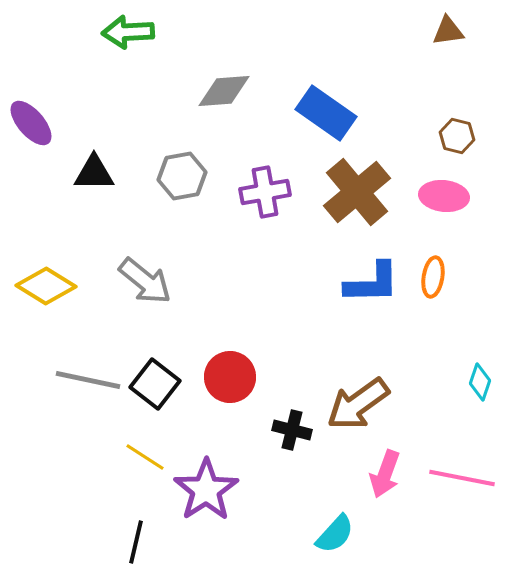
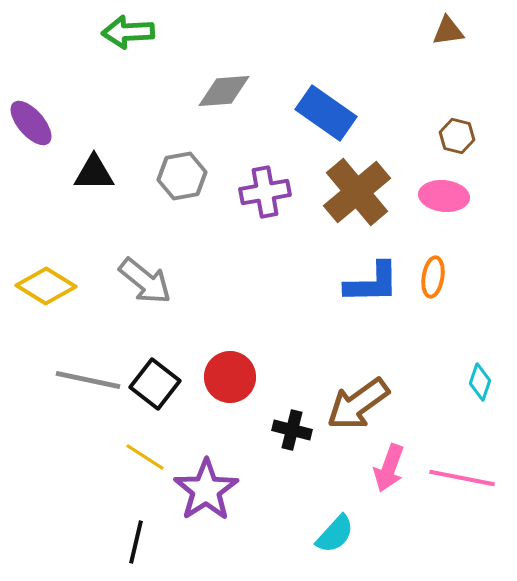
pink arrow: moved 4 px right, 6 px up
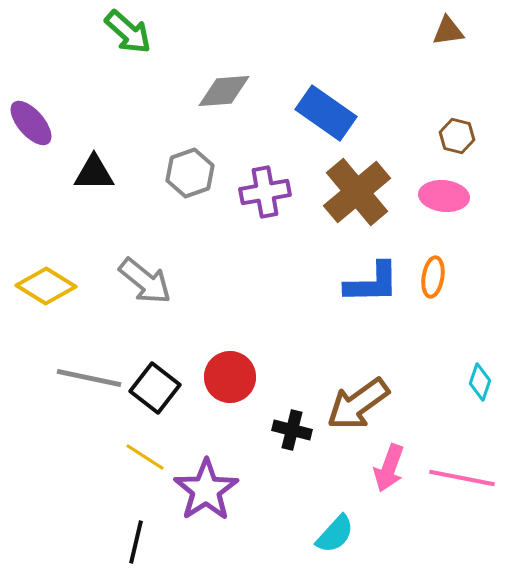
green arrow: rotated 135 degrees counterclockwise
gray hexagon: moved 8 px right, 3 px up; rotated 9 degrees counterclockwise
gray line: moved 1 px right, 2 px up
black square: moved 4 px down
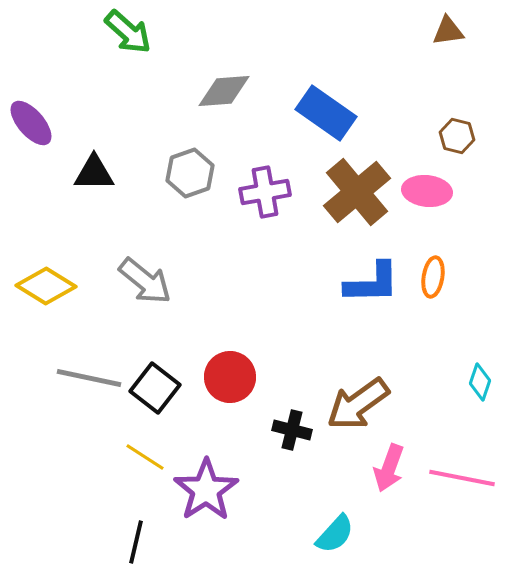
pink ellipse: moved 17 px left, 5 px up
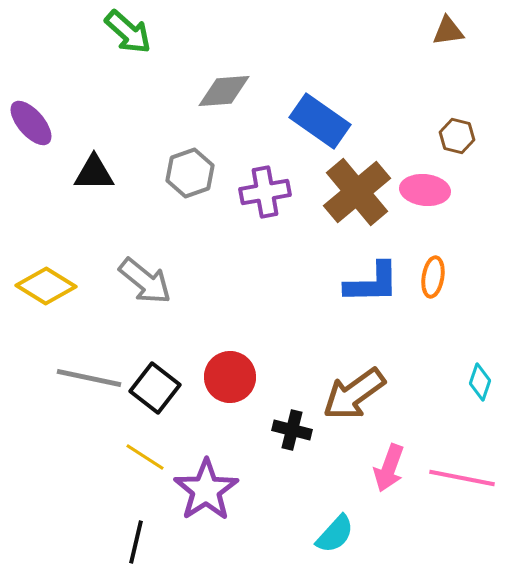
blue rectangle: moved 6 px left, 8 px down
pink ellipse: moved 2 px left, 1 px up
brown arrow: moved 4 px left, 10 px up
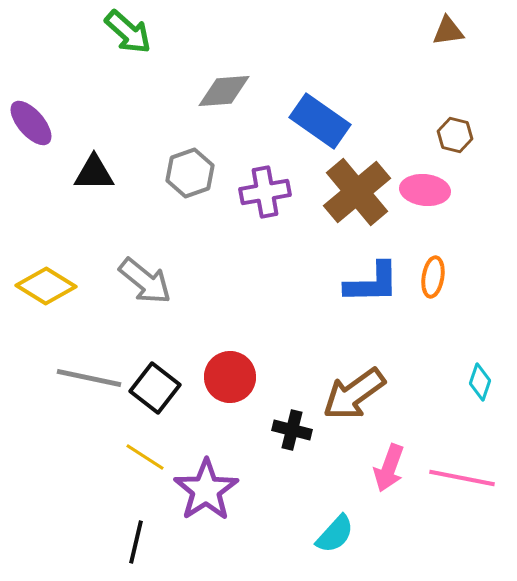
brown hexagon: moved 2 px left, 1 px up
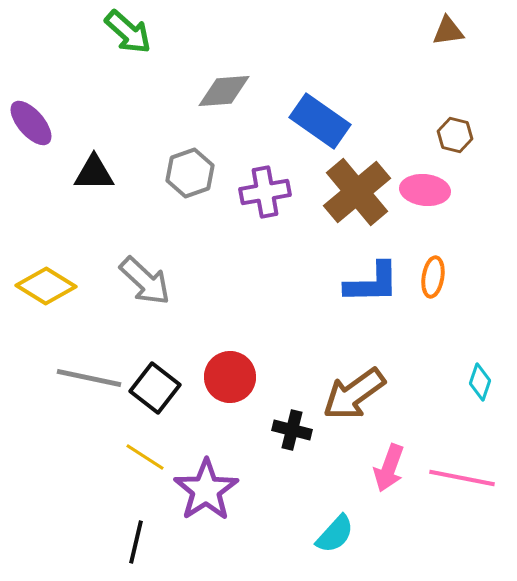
gray arrow: rotated 4 degrees clockwise
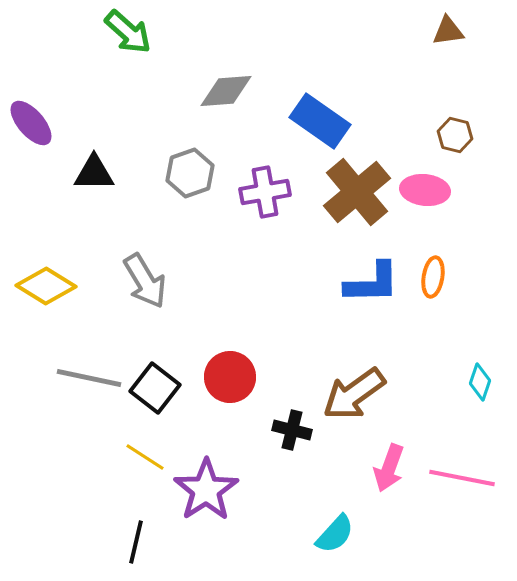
gray diamond: moved 2 px right
gray arrow: rotated 16 degrees clockwise
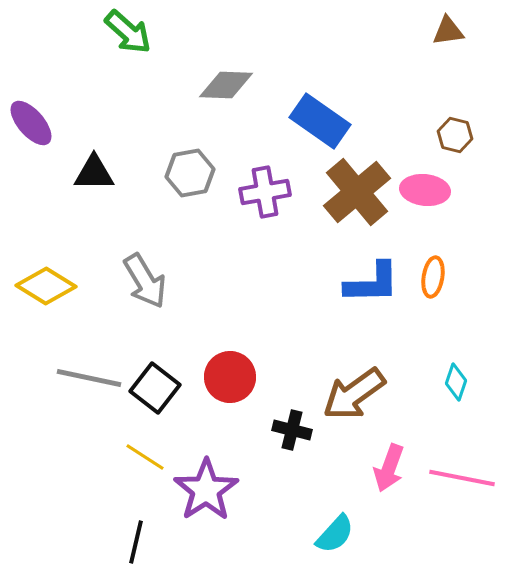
gray diamond: moved 6 px up; rotated 6 degrees clockwise
gray hexagon: rotated 9 degrees clockwise
cyan diamond: moved 24 px left
